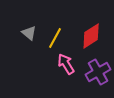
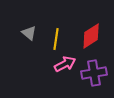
yellow line: moved 1 px right, 1 px down; rotated 20 degrees counterclockwise
pink arrow: moved 1 px left; rotated 95 degrees clockwise
purple cross: moved 4 px left, 1 px down; rotated 20 degrees clockwise
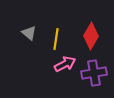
red diamond: rotated 28 degrees counterclockwise
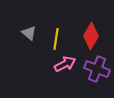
purple cross: moved 3 px right, 4 px up; rotated 30 degrees clockwise
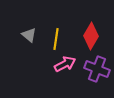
gray triangle: moved 2 px down
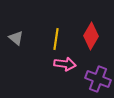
gray triangle: moved 13 px left, 3 px down
pink arrow: rotated 35 degrees clockwise
purple cross: moved 1 px right, 10 px down
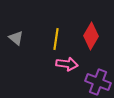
pink arrow: moved 2 px right
purple cross: moved 3 px down
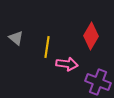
yellow line: moved 9 px left, 8 px down
